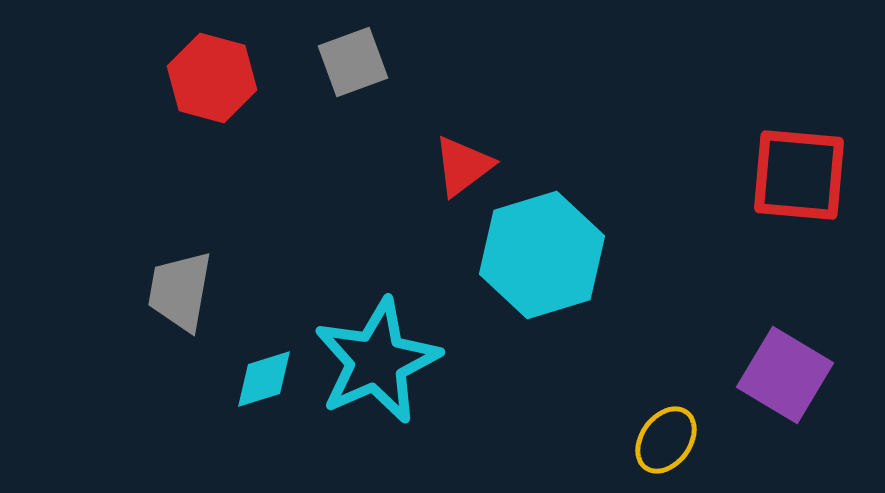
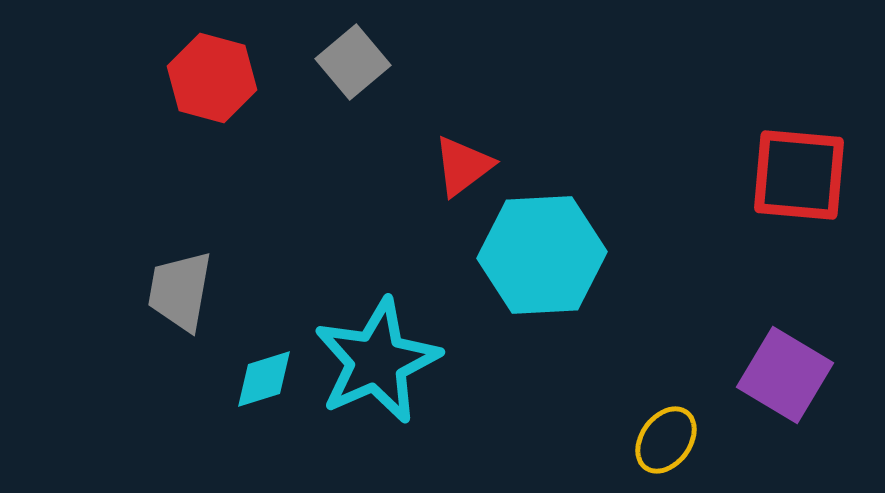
gray square: rotated 20 degrees counterclockwise
cyan hexagon: rotated 14 degrees clockwise
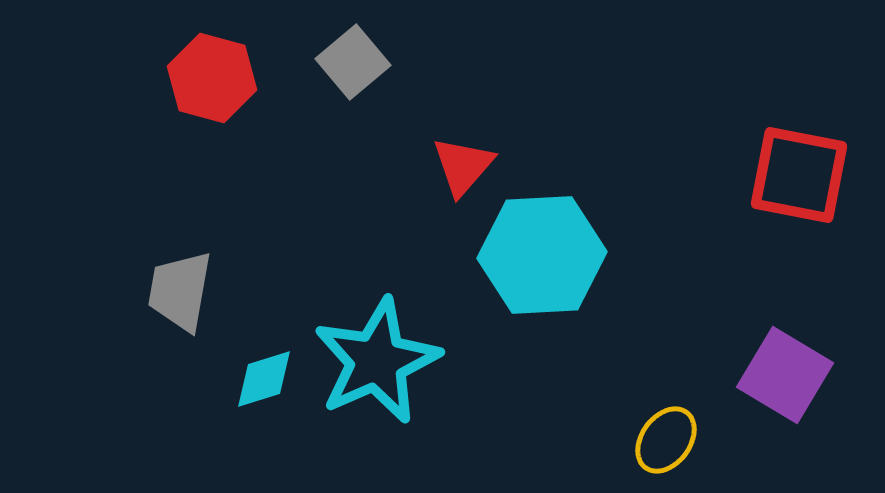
red triangle: rotated 12 degrees counterclockwise
red square: rotated 6 degrees clockwise
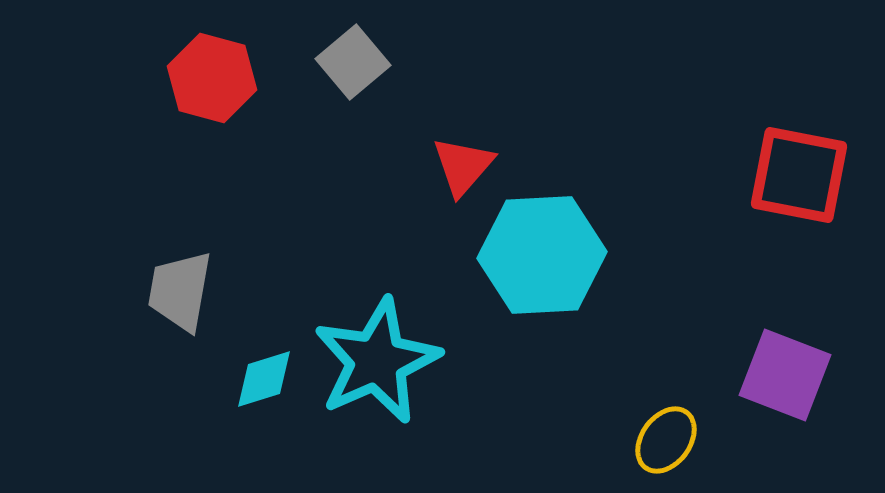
purple square: rotated 10 degrees counterclockwise
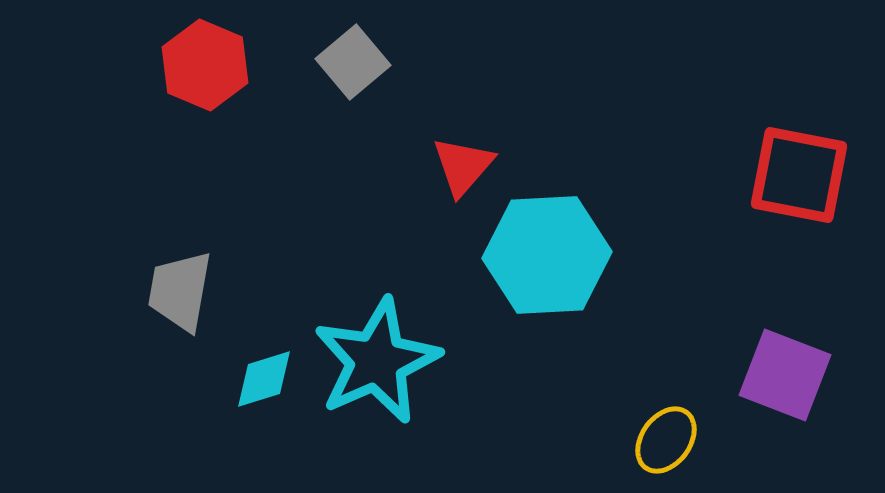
red hexagon: moved 7 px left, 13 px up; rotated 8 degrees clockwise
cyan hexagon: moved 5 px right
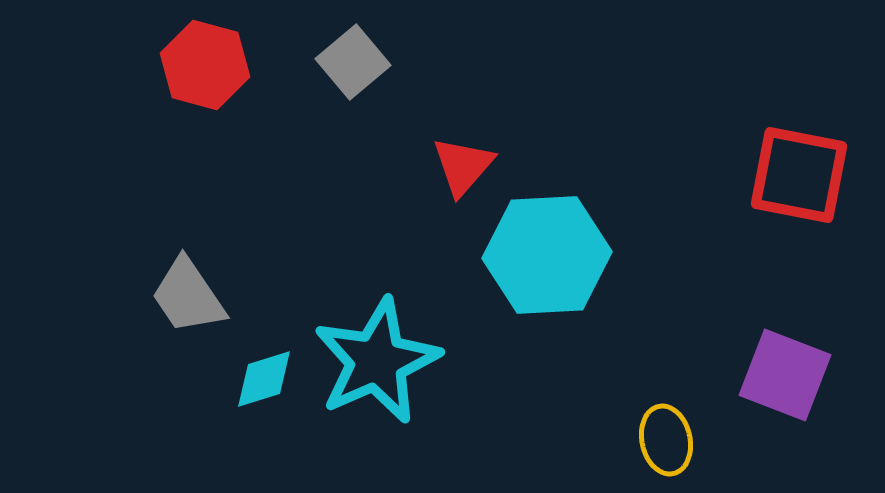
red hexagon: rotated 8 degrees counterclockwise
gray trapezoid: moved 8 px right, 5 px down; rotated 44 degrees counterclockwise
yellow ellipse: rotated 48 degrees counterclockwise
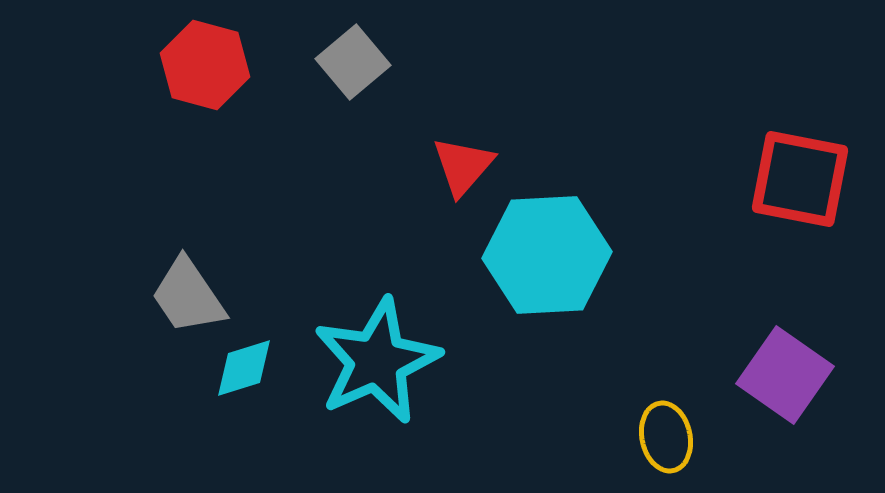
red square: moved 1 px right, 4 px down
purple square: rotated 14 degrees clockwise
cyan diamond: moved 20 px left, 11 px up
yellow ellipse: moved 3 px up
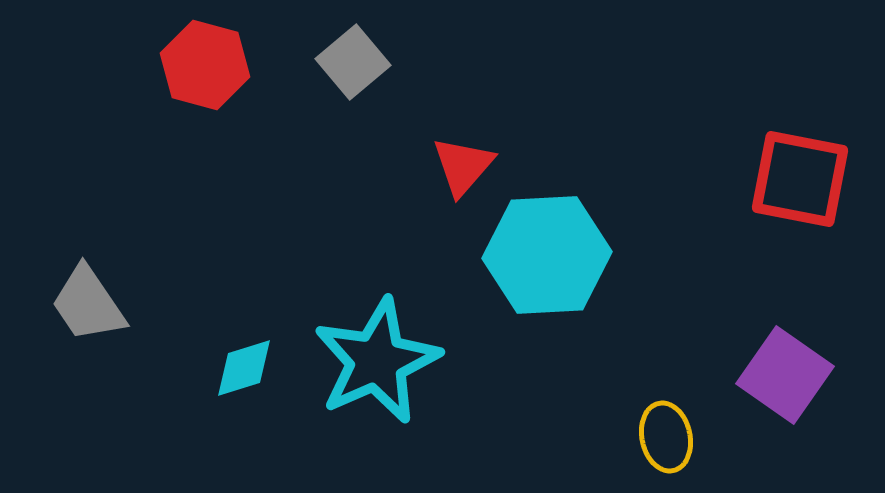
gray trapezoid: moved 100 px left, 8 px down
